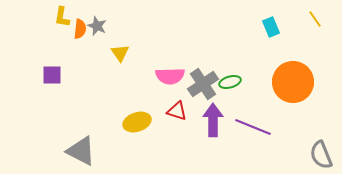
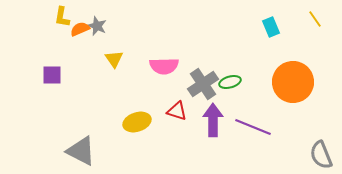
orange semicircle: rotated 120 degrees counterclockwise
yellow triangle: moved 6 px left, 6 px down
pink semicircle: moved 6 px left, 10 px up
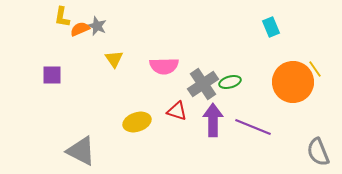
yellow line: moved 50 px down
gray semicircle: moved 3 px left, 3 px up
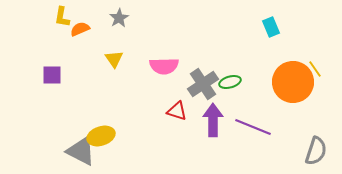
gray star: moved 22 px right, 8 px up; rotated 18 degrees clockwise
yellow ellipse: moved 36 px left, 14 px down
gray semicircle: moved 2 px left, 1 px up; rotated 140 degrees counterclockwise
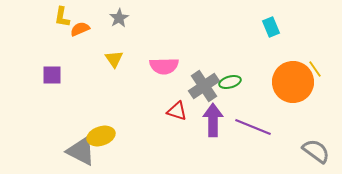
gray cross: moved 1 px right, 2 px down
gray semicircle: rotated 72 degrees counterclockwise
